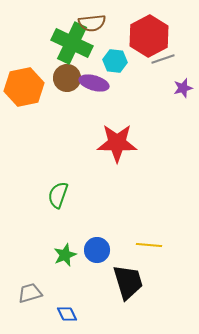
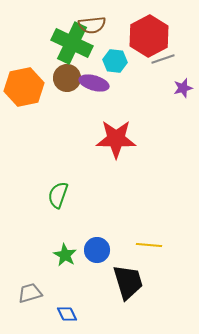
brown semicircle: moved 2 px down
red star: moved 1 px left, 4 px up
green star: rotated 20 degrees counterclockwise
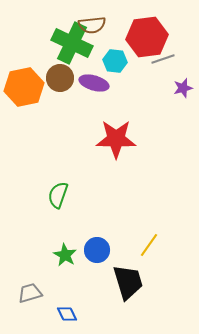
red hexagon: moved 2 px left, 1 px down; rotated 21 degrees clockwise
brown circle: moved 7 px left
yellow line: rotated 60 degrees counterclockwise
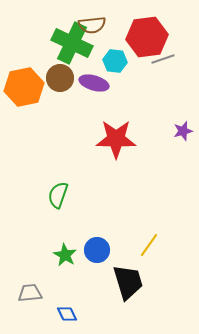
purple star: moved 43 px down
gray trapezoid: rotated 10 degrees clockwise
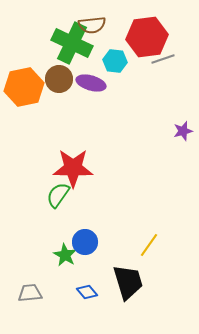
brown circle: moved 1 px left, 1 px down
purple ellipse: moved 3 px left
red star: moved 43 px left, 29 px down
green semicircle: rotated 16 degrees clockwise
blue circle: moved 12 px left, 8 px up
blue diamond: moved 20 px right, 22 px up; rotated 15 degrees counterclockwise
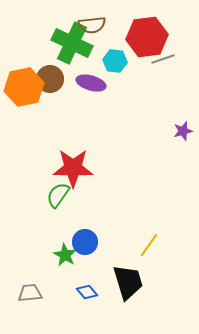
brown circle: moved 9 px left
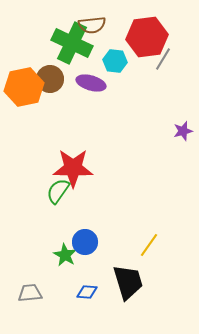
gray line: rotated 40 degrees counterclockwise
green semicircle: moved 4 px up
blue diamond: rotated 45 degrees counterclockwise
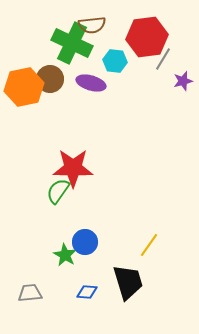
purple star: moved 50 px up
